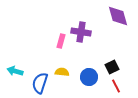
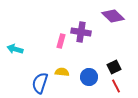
purple diamond: moved 5 px left; rotated 30 degrees counterclockwise
black square: moved 2 px right
cyan arrow: moved 22 px up
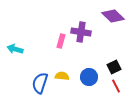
yellow semicircle: moved 4 px down
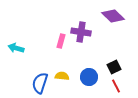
cyan arrow: moved 1 px right, 1 px up
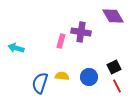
purple diamond: rotated 15 degrees clockwise
red line: moved 1 px right
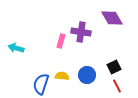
purple diamond: moved 1 px left, 2 px down
blue circle: moved 2 px left, 2 px up
blue semicircle: moved 1 px right, 1 px down
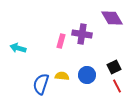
purple cross: moved 1 px right, 2 px down
cyan arrow: moved 2 px right
